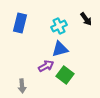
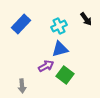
blue rectangle: moved 1 px right, 1 px down; rotated 30 degrees clockwise
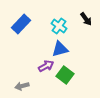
cyan cross: rotated 28 degrees counterclockwise
gray arrow: rotated 80 degrees clockwise
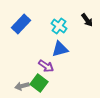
black arrow: moved 1 px right, 1 px down
purple arrow: rotated 63 degrees clockwise
green square: moved 26 px left, 8 px down
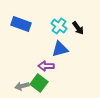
black arrow: moved 9 px left, 8 px down
blue rectangle: rotated 66 degrees clockwise
purple arrow: rotated 147 degrees clockwise
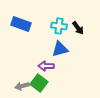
cyan cross: rotated 28 degrees counterclockwise
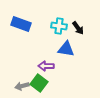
blue triangle: moved 6 px right; rotated 24 degrees clockwise
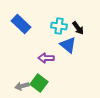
blue rectangle: rotated 24 degrees clockwise
blue triangle: moved 2 px right, 4 px up; rotated 30 degrees clockwise
purple arrow: moved 8 px up
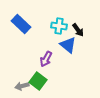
black arrow: moved 2 px down
purple arrow: moved 1 px down; rotated 63 degrees counterclockwise
green square: moved 1 px left, 2 px up
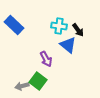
blue rectangle: moved 7 px left, 1 px down
purple arrow: rotated 56 degrees counterclockwise
